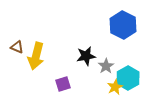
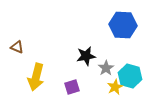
blue hexagon: rotated 24 degrees counterclockwise
yellow arrow: moved 21 px down
gray star: moved 2 px down
cyan hexagon: moved 2 px right, 2 px up; rotated 15 degrees counterclockwise
purple square: moved 9 px right, 3 px down
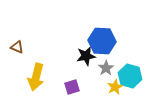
blue hexagon: moved 21 px left, 16 px down
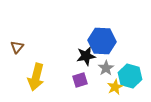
brown triangle: rotated 48 degrees clockwise
purple square: moved 8 px right, 7 px up
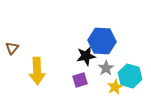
brown triangle: moved 5 px left, 1 px down
yellow arrow: moved 1 px right, 6 px up; rotated 16 degrees counterclockwise
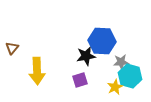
gray star: moved 15 px right, 6 px up; rotated 28 degrees clockwise
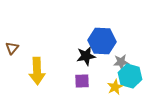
purple square: moved 2 px right, 1 px down; rotated 14 degrees clockwise
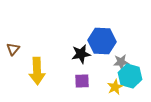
brown triangle: moved 1 px right, 1 px down
black star: moved 5 px left, 2 px up
